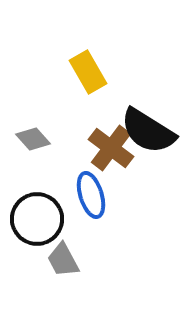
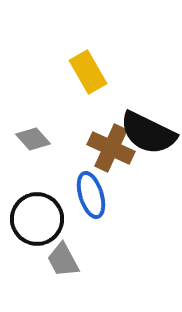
black semicircle: moved 2 px down; rotated 6 degrees counterclockwise
brown cross: rotated 12 degrees counterclockwise
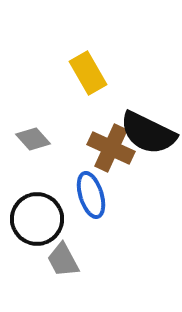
yellow rectangle: moved 1 px down
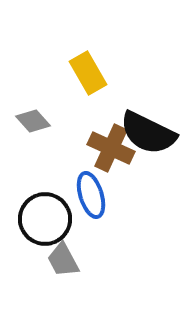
gray diamond: moved 18 px up
black circle: moved 8 px right
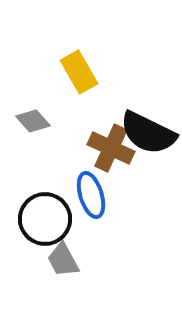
yellow rectangle: moved 9 px left, 1 px up
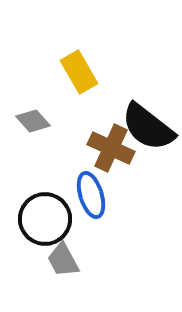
black semicircle: moved 6 px up; rotated 12 degrees clockwise
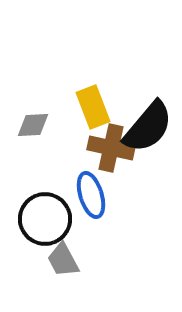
yellow rectangle: moved 14 px right, 35 px down; rotated 9 degrees clockwise
gray diamond: moved 4 px down; rotated 52 degrees counterclockwise
black semicircle: rotated 88 degrees counterclockwise
brown cross: rotated 12 degrees counterclockwise
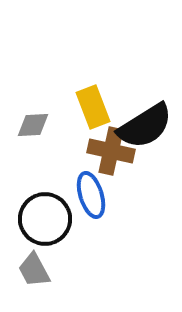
black semicircle: moved 3 px left, 1 px up; rotated 18 degrees clockwise
brown cross: moved 3 px down
gray trapezoid: moved 29 px left, 10 px down
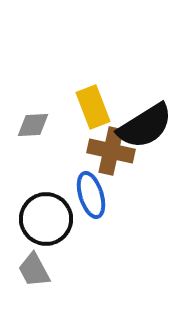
black circle: moved 1 px right
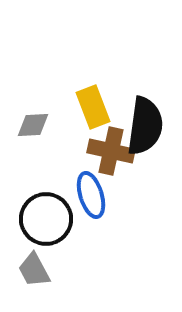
black semicircle: rotated 50 degrees counterclockwise
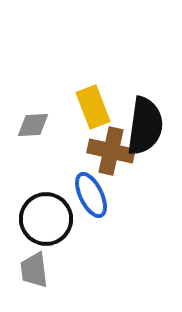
blue ellipse: rotated 9 degrees counterclockwise
gray trapezoid: rotated 21 degrees clockwise
